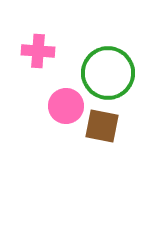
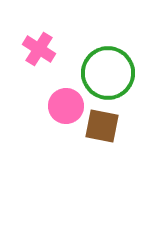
pink cross: moved 1 px right, 2 px up; rotated 28 degrees clockwise
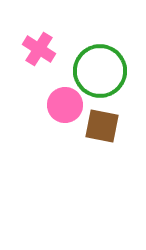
green circle: moved 8 px left, 2 px up
pink circle: moved 1 px left, 1 px up
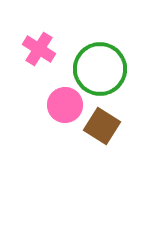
green circle: moved 2 px up
brown square: rotated 21 degrees clockwise
